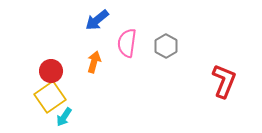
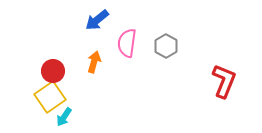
red circle: moved 2 px right
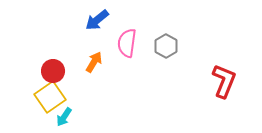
orange arrow: rotated 15 degrees clockwise
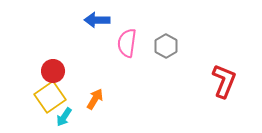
blue arrow: rotated 40 degrees clockwise
orange arrow: moved 1 px right, 37 px down
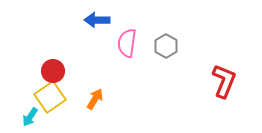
cyan arrow: moved 34 px left
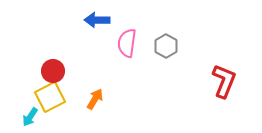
yellow square: rotated 8 degrees clockwise
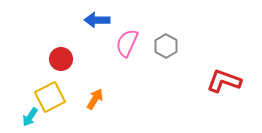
pink semicircle: rotated 16 degrees clockwise
red circle: moved 8 px right, 12 px up
red L-shape: rotated 92 degrees counterclockwise
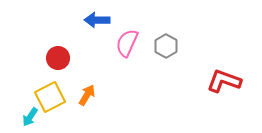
red circle: moved 3 px left, 1 px up
orange arrow: moved 8 px left, 4 px up
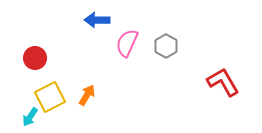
red circle: moved 23 px left
red L-shape: moved 1 px left, 1 px down; rotated 40 degrees clockwise
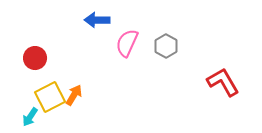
orange arrow: moved 13 px left
